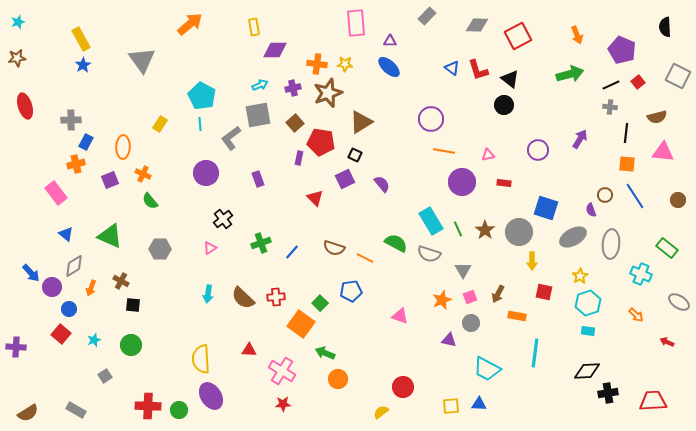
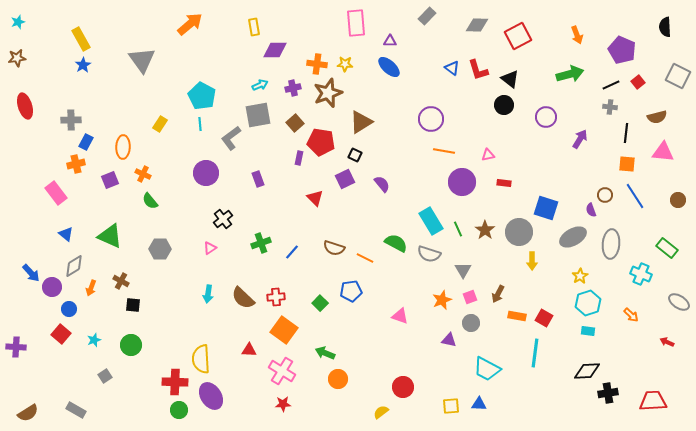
purple circle at (538, 150): moved 8 px right, 33 px up
red square at (544, 292): moved 26 px down; rotated 18 degrees clockwise
orange arrow at (636, 315): moved 5 px left
orange square at (301, 324): moved 17 px left, 6 px down
red cross at (148, 406): moved 27 px right, 24 px up
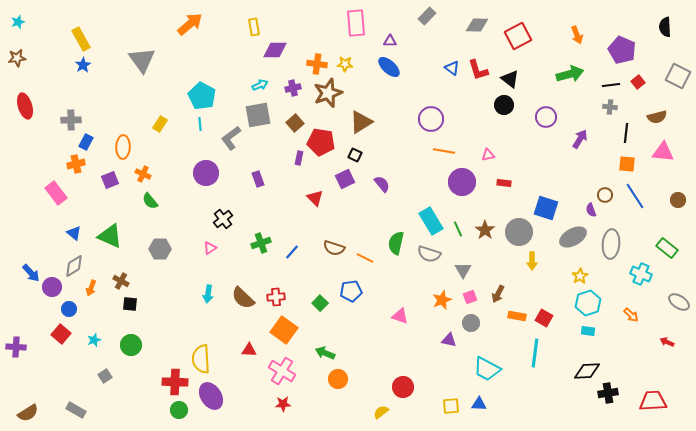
black line at (611, 85): rotated 18 degrees clockwise
blue triangle at (66, 234): moved 8 px right, 1 px up
green semicircle at (396, 243): rotated 105 degrees counterclockwise
black square at (133, 305): moved 3 px left, 1 px up
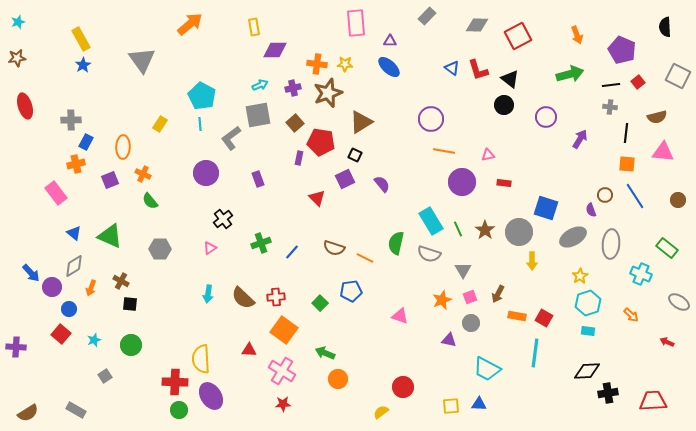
red triangle at (315, 198): moved 2 px right
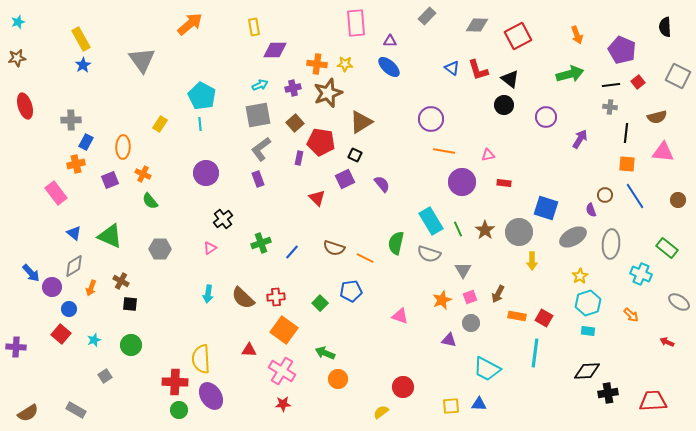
gray L-shape at (231, 138): moved 30 px right, 11 px down
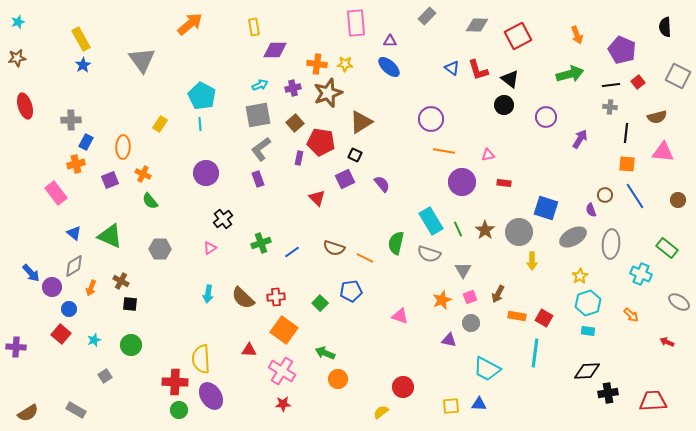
blue line at (292, 252): rotated 14 degrees clockwise
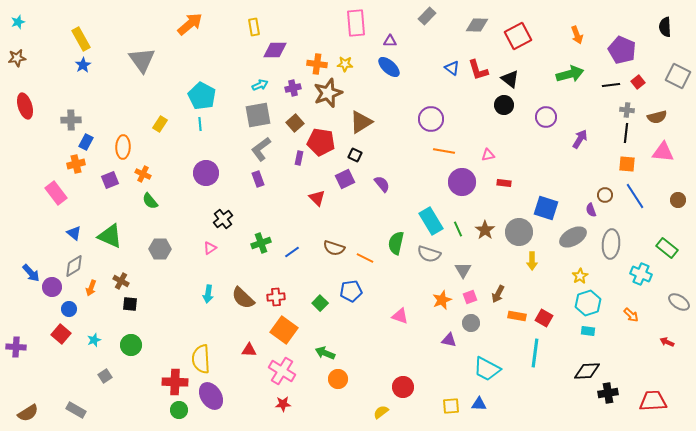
gray cross at (610, 107): moved 17 px right, 3 px down
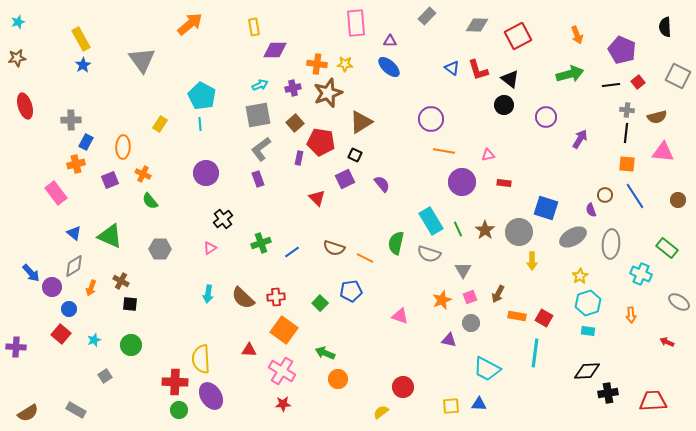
orange arrow at (631, 315): rotated 42 degrees clockwise
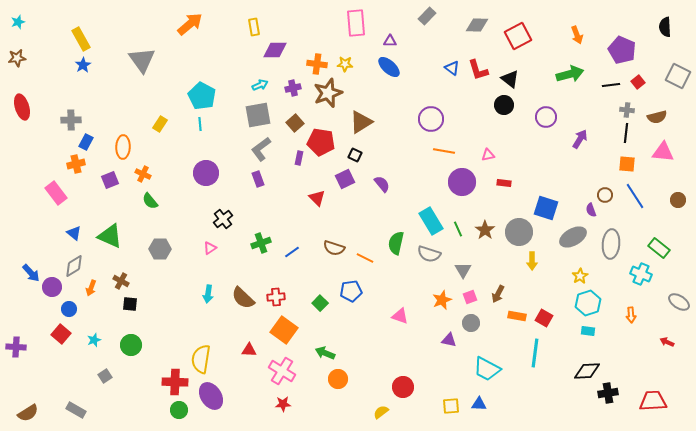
red ellipse at (25, 106): moved 3 px left, 1 px down
green rectangle at (667, 248): moved 8 px left
yellow semicircle at (201, 359): rotated 12 degrees clockwise
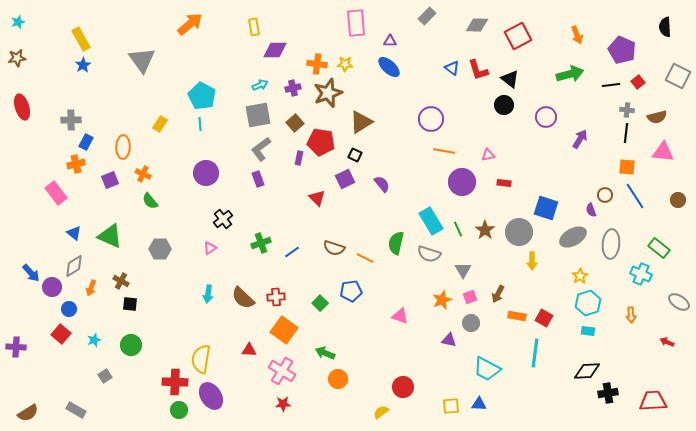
orange square at (627, 164): moved 3 px down
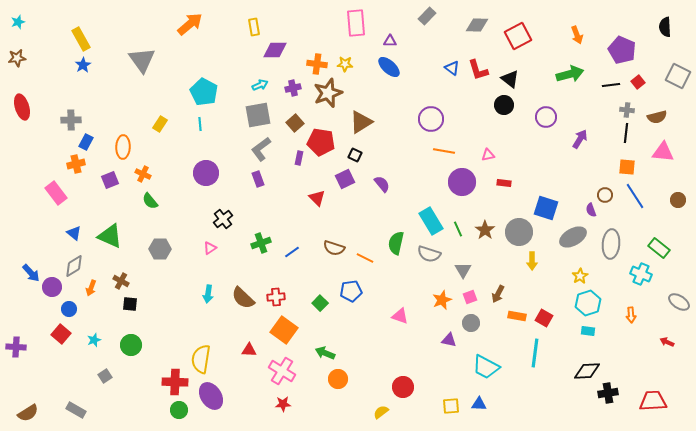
cyan pentagon at (202, 96): moved 2 px right, 4 px up
cyan trapezoid at (487, 369): moved 1 px left, 2 px up
